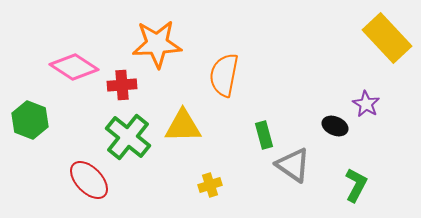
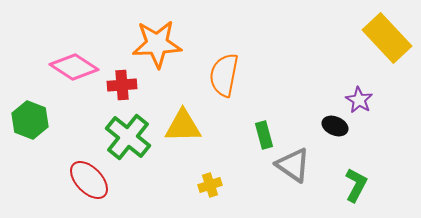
purple star: moved 7 px left, 4 px up
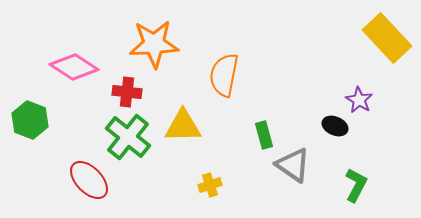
orange star: moved 3 px left
red cross: moved 5 px right, 7 px down; rotated 12 degrees clockwise
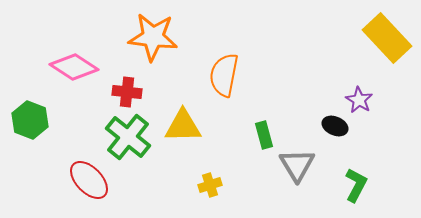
orange star: moved 1 px left, 7 px up; rotated 9 degrees clockwise
gray triangle: moved 4 px right; rotated 24 degrees clockwise
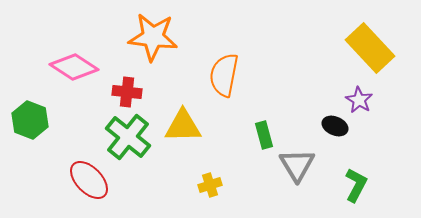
yellow rectangle: moved 17 px left, 10 px down
